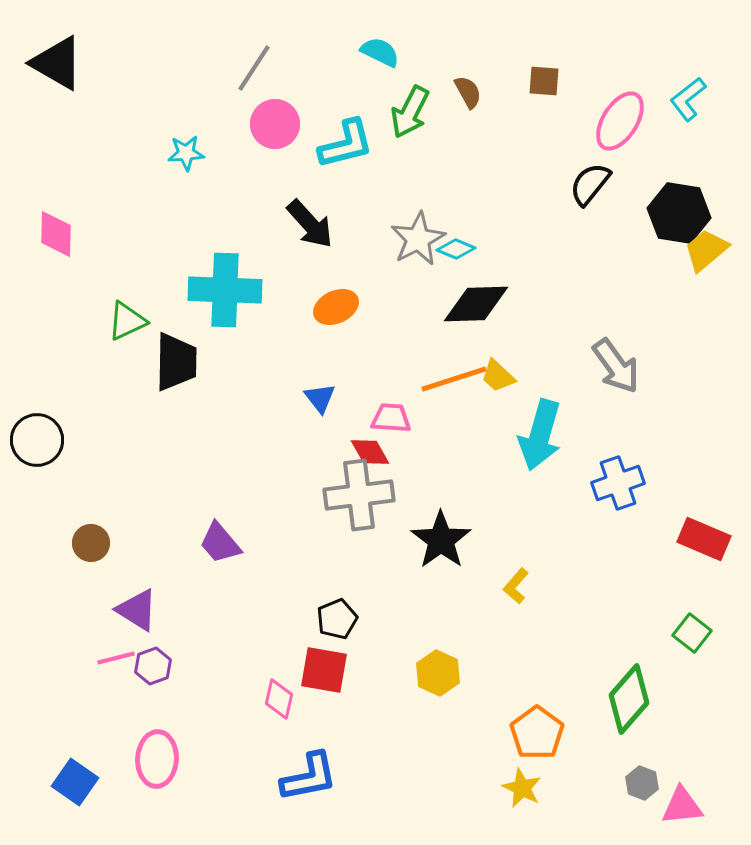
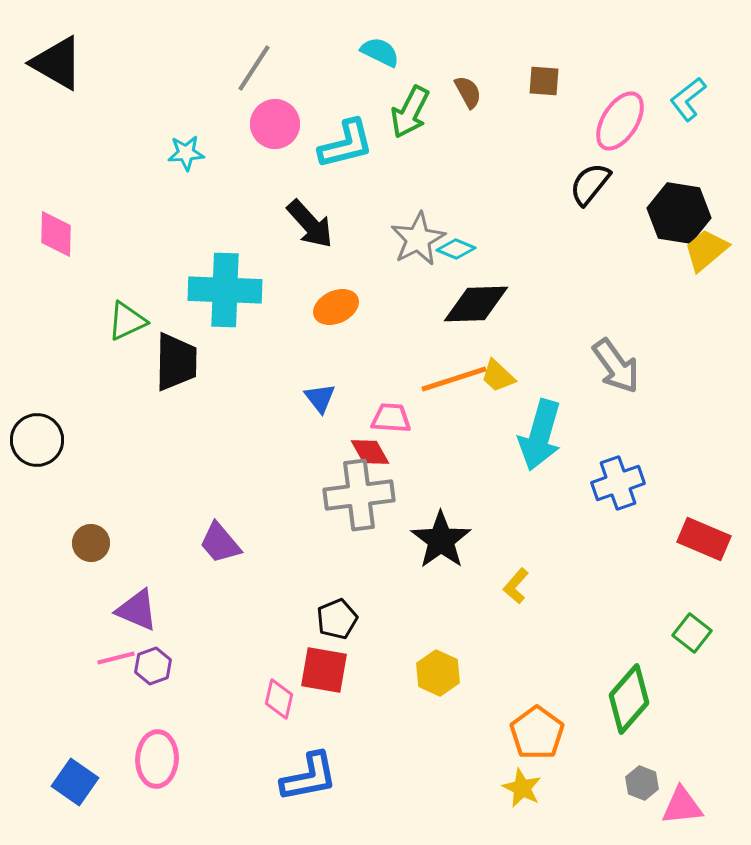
purple triangle at (137, 610): rotated 9 degrees counterclockwise
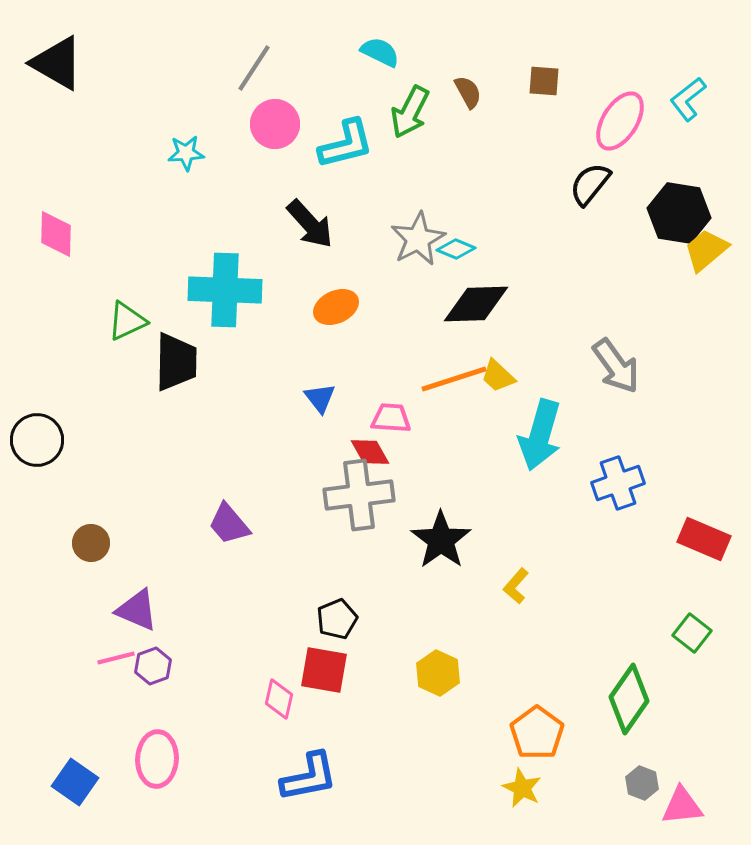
purple trapezoid at (220, 543): moved 9 px right, 19 px up
green diamond at (629, 699): rotated 6 degrees counterclockwise
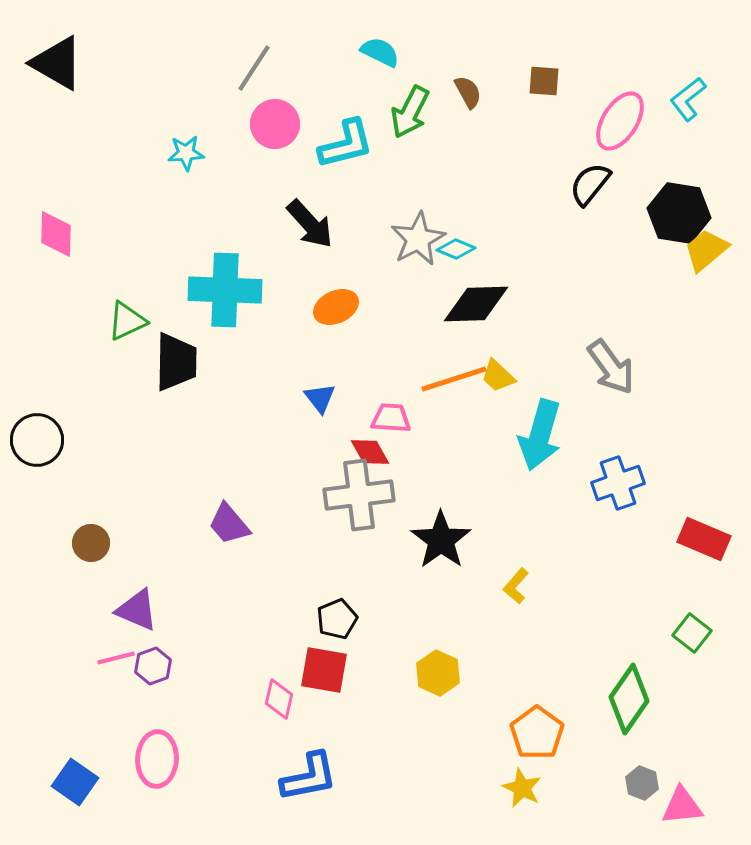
gray arrow at (616, 366): moved 5 px left, 1 px down
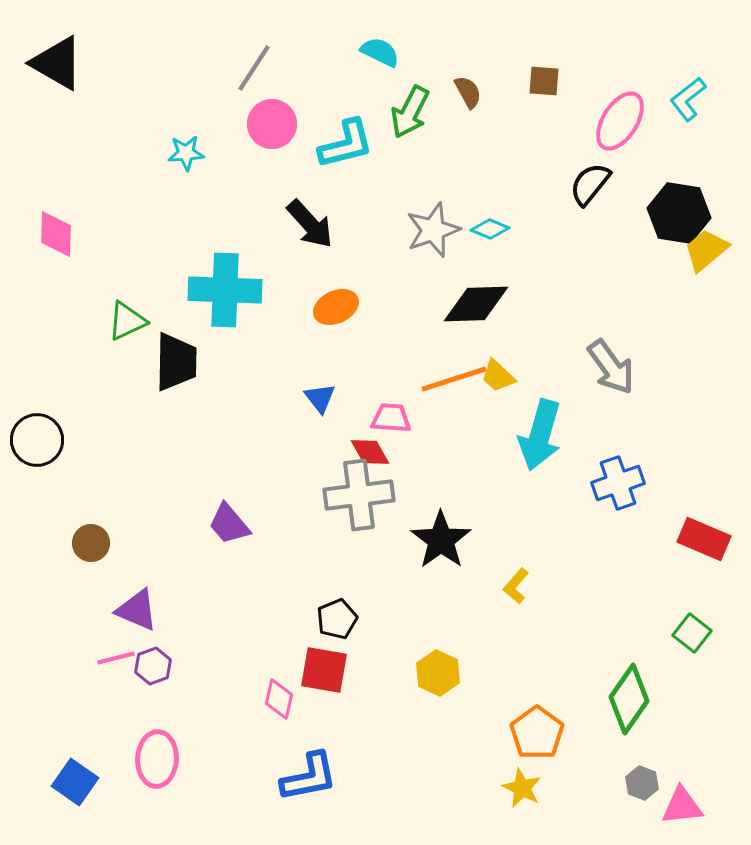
pink circle at (275, 124): moved 3 px left
gray star at (418, 239): moved 15 px right, 9 px up; rotated 8 degrees clockwise
cyan diamond at (456, 249): moved 34 px right, 20 px up
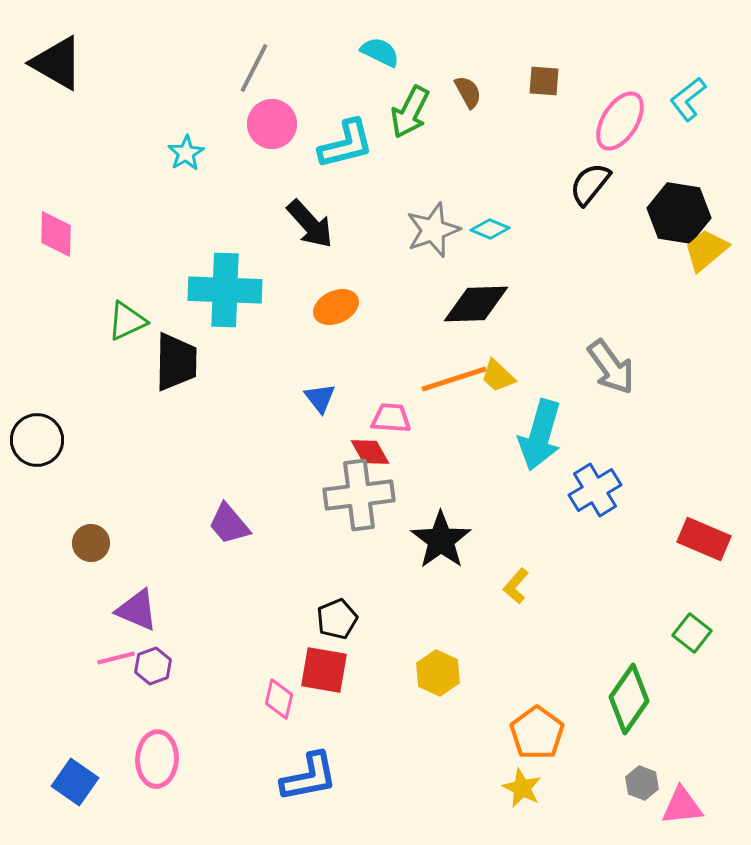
gray line at (254, 68): rotated 6 degrees counterclockwise
cyan star at (186, 153): rotated 27 degrees counterclockwise
blue cross at (618, 483): moved 23 px left, 7 px down; rotated 12 degrees counterclockwise
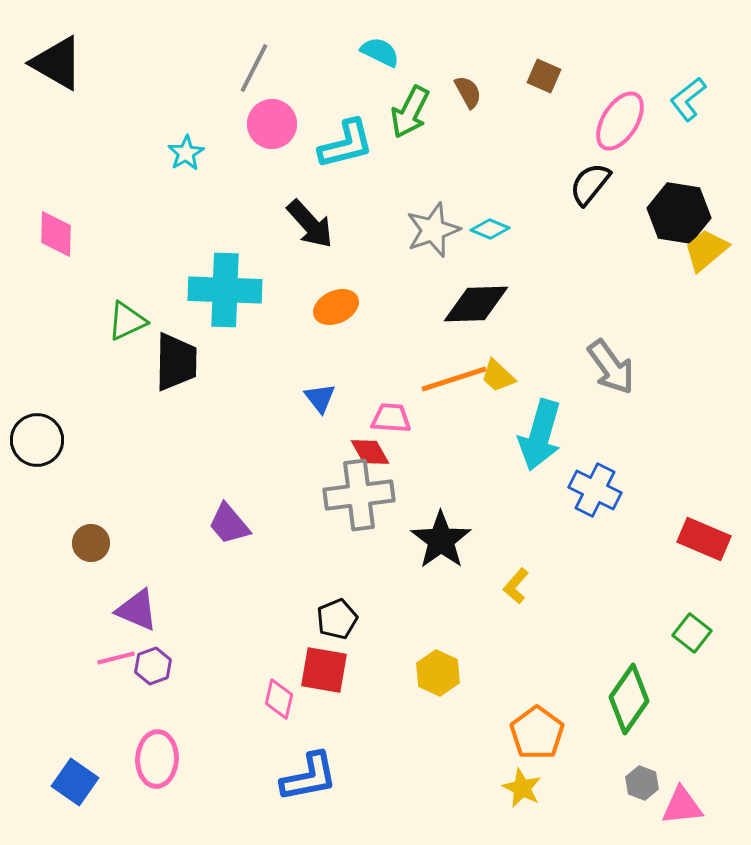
brown square at (544, 81): moved 5 px up; rotated 20 degrees clockwise
blue cross at (595, 490): rotated 33 degrees counterclockwise
